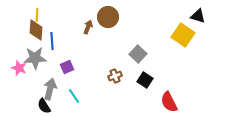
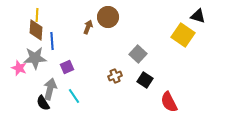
black semicircle: moved 1 px left, 3 px up
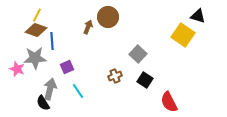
yellow line: rotated 24 degrees clockwise
brown diamond: rotated 75 degrees counterclockwise
pink star: moved 2 px left, 1 px down
cyan line: moved 4 px right, 5 px up
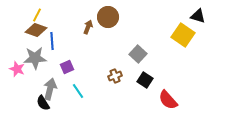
red semicircle: moved 1 px left, 2 px up; rotated 15 degrees counterclockwise
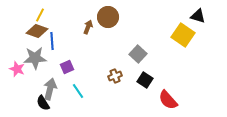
yellow line: moved 3 px right
brown diamond: moved 1 px right, 1 px down
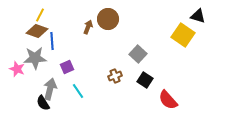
brown circle: moved 2 px down
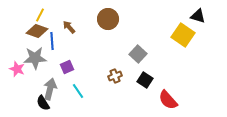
brown arrow: moved 19 px left; rotated 64 degrees counterclockwise
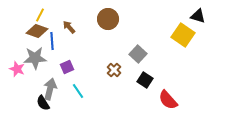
brown cross: moved 1 px left, 6 px up; rotated 24 degrees counterclockwise
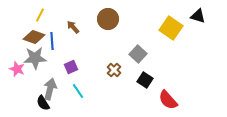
brown arrow: moved 4 px right
brown diamond: moved 3 px left, 6 px down
yellow square: moved 12 px left, 7 px up
purple square: moved 4 px right
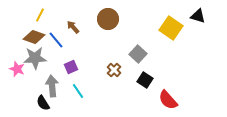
blue line: moved 4 px right, 1 px up; rotated 36 degrees counterclockwise
gray arrow: moved 2 px right, 3 px up; rotated 20 degrees counterclockwise
